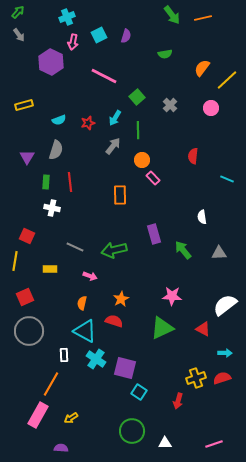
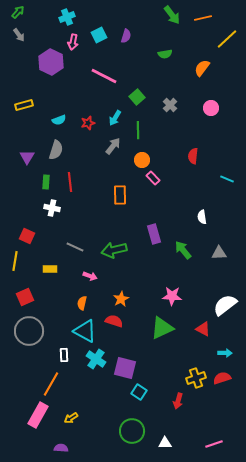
yellow line at (227, 80): moved 41 px up
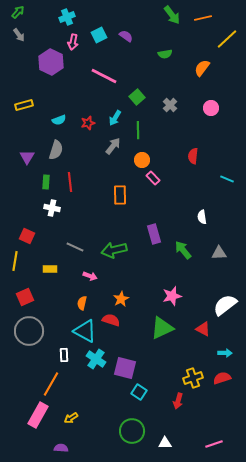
purple semicircle at (126, 36): rotated 72 degrees counterclockwise
pink star at (172, 296): rotated 18 degrees counterclockwise
red semicircle at (114, 321): moved 3 px left, 1 px up
yellow cross at (196, 378): moved 3 px left
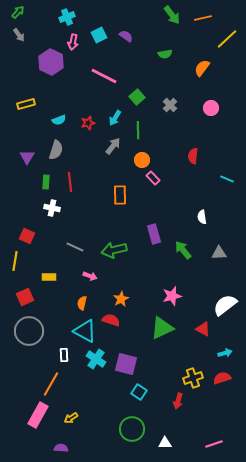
yellow rectangle at (24, 105): moved 2 px right, 1 px up
yellow rectangle at (50, 269): moved 1 px left, 8 px down
cyan arrow at (225, 353): rotated 16 degrees counterclockwise
purple square at (125, 368): moved 1 px right, 4 px up
green circle at (132, 431): moved 2 px up
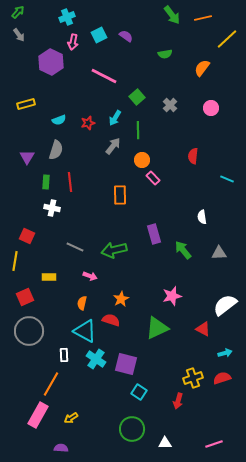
green triangle at (162, 328): moved 5 px left
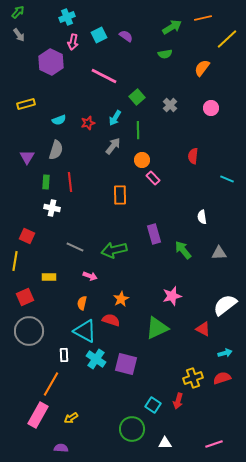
green arrow at (172, 15): moved 12 px down; rotated 84 degrees counterclockwise
cyan square at (139, 392): moved 14 px right, 13 px down
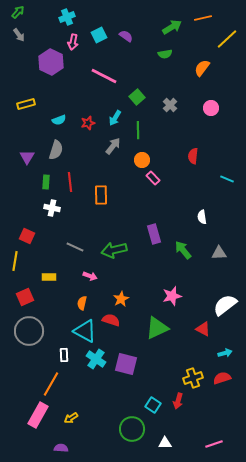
orange rectangle at (120, 195): moved 19 px left
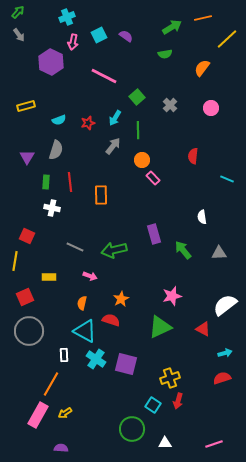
yellow rectangle at (26, 104): moved 2 px down
green triangle at (157, 328): moved 3 px right, 1 px up
yellow cross at (193, 378): moved 23 px left
yellow arrow at (71, 418): moved 6 px left, 5 px up
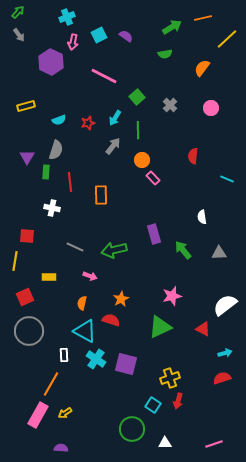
green rectangle at (46, 182): moved 10 px up
red square at (27, 236): rotated 21 degrees counterclockwise
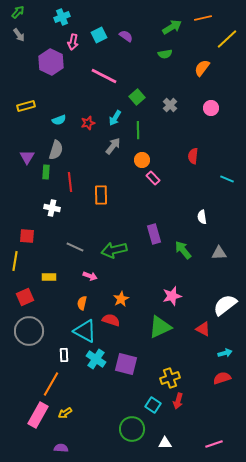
cyan cross at (67, 17): moved 5 px left
